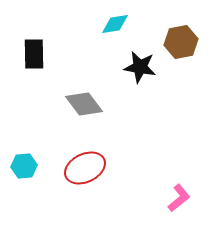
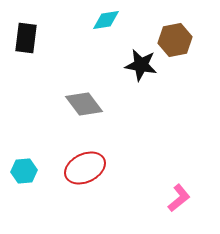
cyan diamond: moved 9 px left, 4 px up
brown hexagon: moved 6 px left, 2 px up
black rectangle: moved 8 px left, 16 px up; rotated 8 degrees clockwise
black star: moved 1 px right, 2 px up
cyan hexagon: moved 5 px down
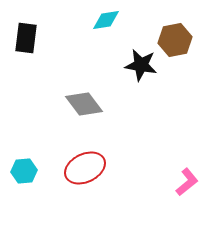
pink L-shape: moved 8 px right, 16 px up
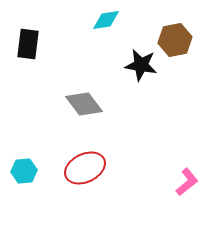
black rectangle: moved 2 px right, 6 px down
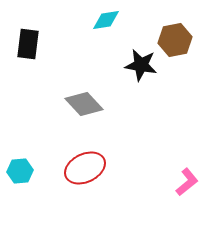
gray diamond: rotated 6 degrees counterclockwise
cyan hexagon: moved 4 px left
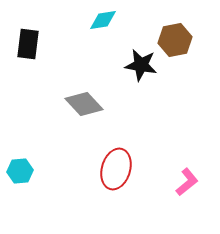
cyan diamond: moved 3 px left
red ellipse: moved 31 px right, 1 px down; rotated 48 degrees counterclockwise
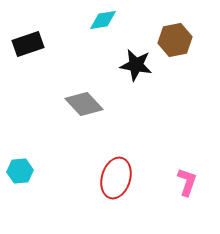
black rectangle: rotated 64 degrees clockwise
black star: moved 5 px left
red ellipse: moved 9 px down
pink L-shape: rotated 32 degrees counterclockwise
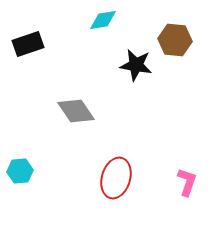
brown hexagon: rotated 16 degrees clockwise
gray diamond: moved 8 px left, 7 px down; rotated 9 degrees clockwise
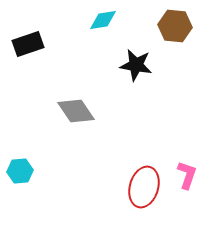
brown hexagon: moved 14 px up
red ellipse: moved 28 px right, 9 px down
pink L-shape: moved 7 px up
